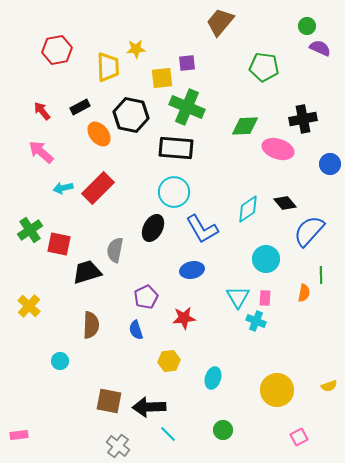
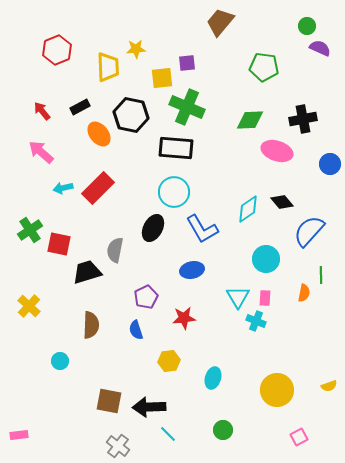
red hexagon at (57, 50): rotated 12 degrees counterclockwise
green diamond at (245, 126): moved 5 px right, 6 px up
pink ellipse at (278, 149): moved 1 px left, 2 px down
black diamond at (285, 203): moved 3 px left, 1 px up
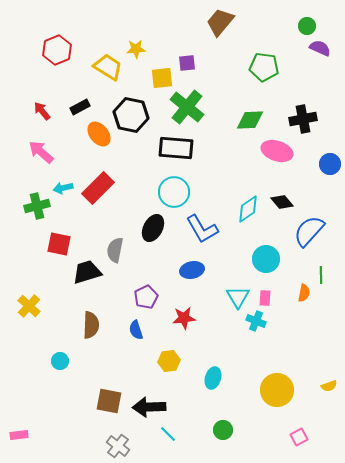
yellow trapezoid at (108, 67): rotated 56 degrees counterclockwise
green cross at (187, 107): rotated 16 degrees clockwise
green cross at (30, 230): moved 7 px right, 24 px up; rotated 20 degrees clockwise
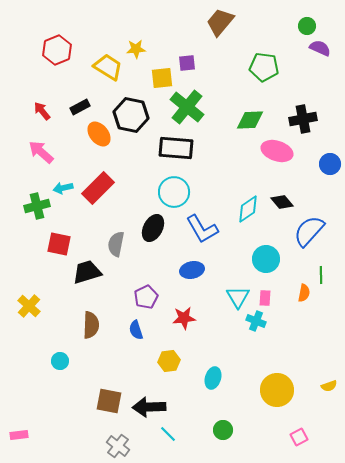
gray semicircle at (115, 250): moved 1 px right, 6 px up
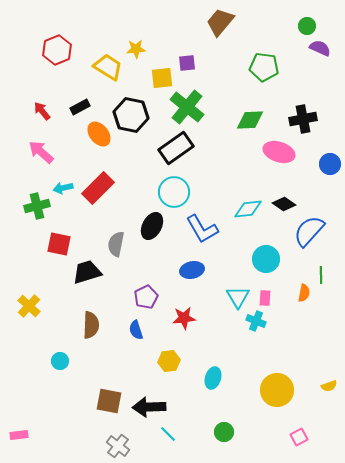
black rectangle at (176, 148): rotated 40 degrees counterclockwise
pink ellipse at (277, 151): moved 2 px right, 1 px down
black diamond at (282, 202): moved 2 px right, 2 px down; rotated 15 degrees counterclockwise
cyan diamond at (248, 209): rotated 28 degrees clockwise
black ellipse at (153, 228): moved 1 px left, 2 px up
green circle at (223, 430): moved 1 px right, 2 px down
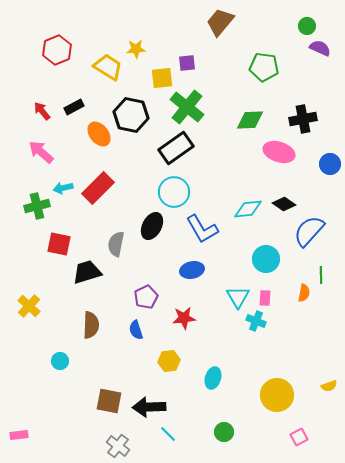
black rectangle at (80, 107): moved 6 px left
yellow circle at (277, 390): moved 5 px down
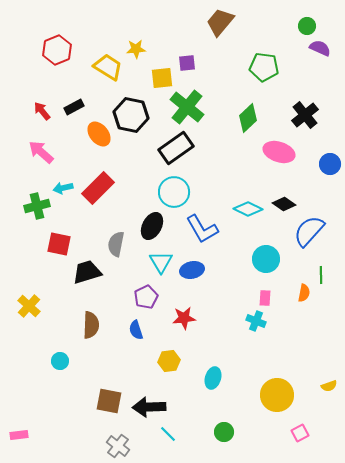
black cross at (303, 119): moved 2 px right, 4 px up; rotated 28 degrees counterclockwise
green diamond at (250, 120): moved 2 px left, 2 px up; rotated 40 degrees counterclockwise
cyan diamond at (248, 209): rotated 32 degrees clockwise
cyan triangle at (238, 297): moved 77 px left, 35 px up
pink square at (299, 437): moved 1 px right, 4 px up
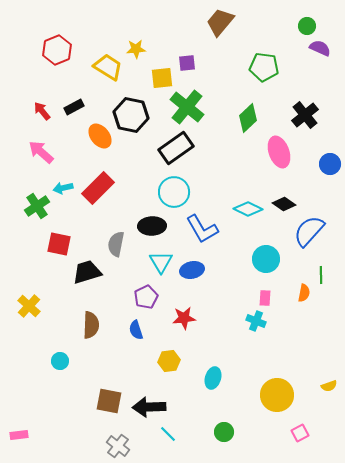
orange ellipse at (99, 134): moved 1 px right, 2 px down
pink ellipse at (279, 152): rotated 52 degrees clockwise
green cross at (37, 206): rotated 20 degrees counterclockwise
black ellipse at (152, 226): rotated 60 degrees clockwise
